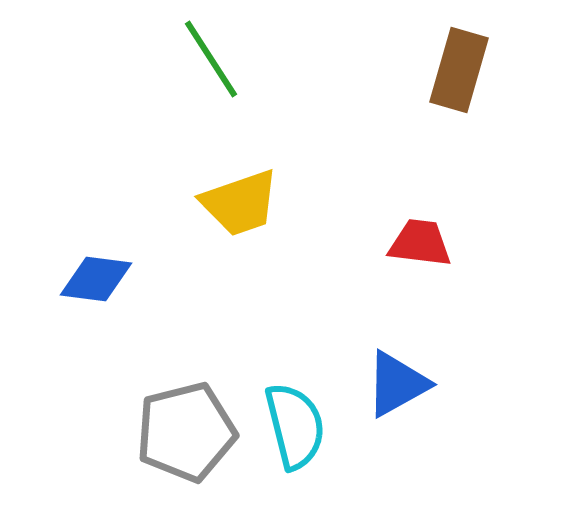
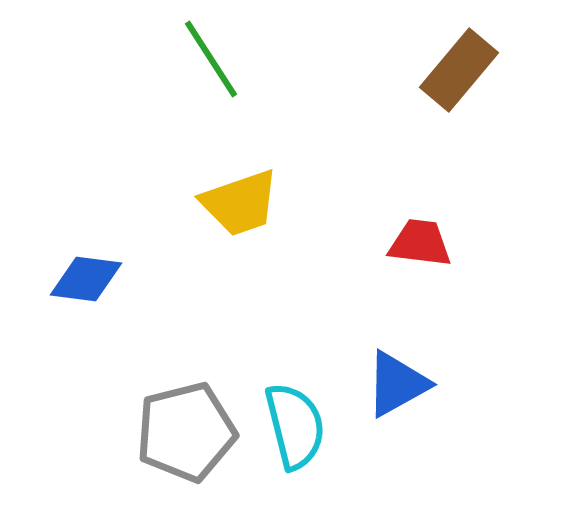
brown rectangle: rotated 24 degrees clockwise
blue diamond: moved 10 px left
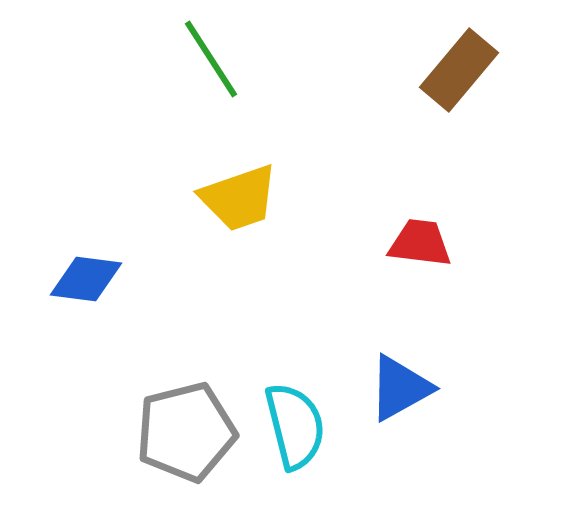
yellow trapezoid: moved 1 px left, 5 px up
blue triangle: moved 3 px right, 4 px down
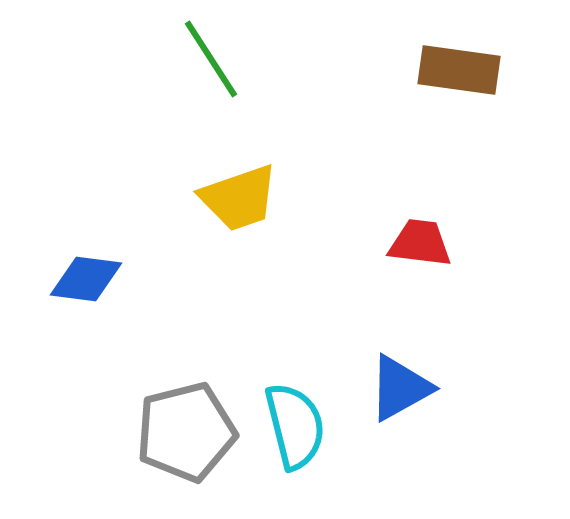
brown rectangle: rotated 58 degrees clockwise
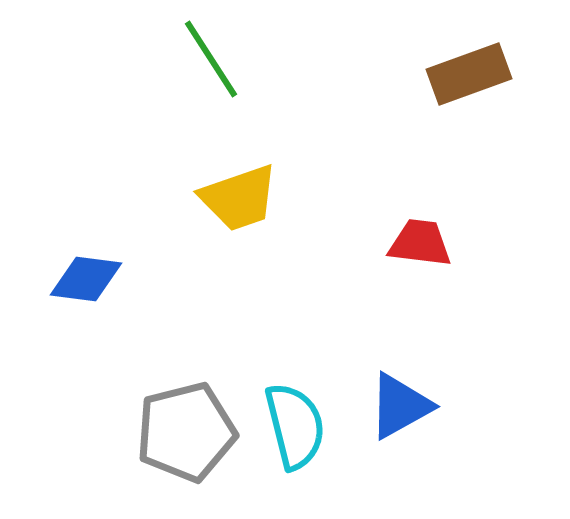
brown rectangle: moved 10 px right, 4 px down; rotated 28 degrees counterclockwise
blue triangle: moved 18 px down
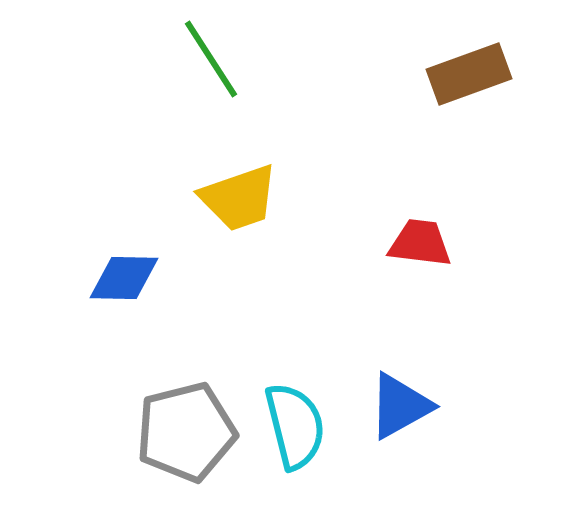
blue diamond: moved 38 px right, 1 px up; rotated 6 degrees counterclockwise
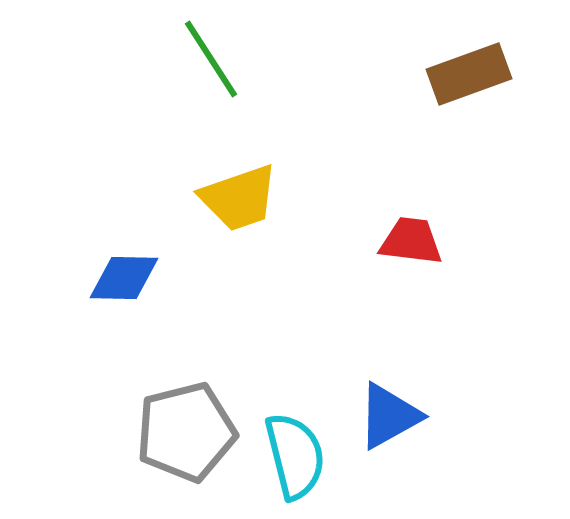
red trapezoid: moved 9 px left, 2 px up
blue triangle: moved 11 px left, 10 px down
cyan semicircle: moved 30 px down
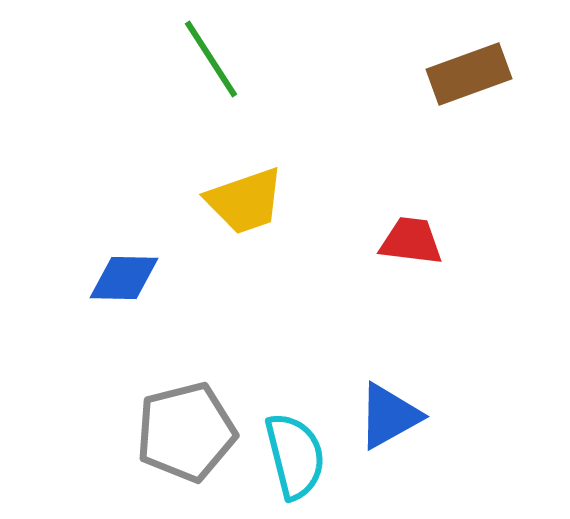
yellow trapezoid: moved 6 px right, 3 px down
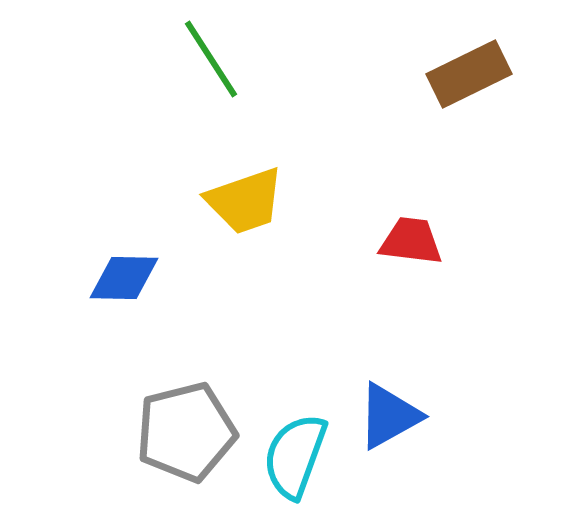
brown rectangle: rotated 6 degrees counterclockwise
cyan semicircle: rotated 146 degrees counterclockwise
